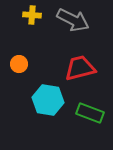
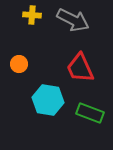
red trapezoid: rotated 100 degrees counterclockwise
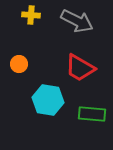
yellow cross: moved 1 px left
gray arrow: moved 4 px right, 1 px down
red trapezoid: rotated 36 degrees counterclockwise
green rectangle: moved 2 px right, 1 px down; rotated 16 degrees counterclockwise
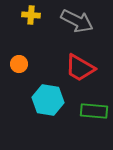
green rectangle: moved 2 px right, 3 px up
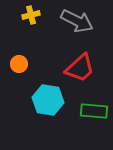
yellow cross: rotated 18 degrees counterclockwise
red trapezoid: rotated 72 degrees counterclockwise
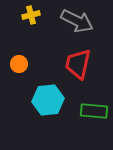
red trapezoid: moved 2 px left, 4 px up; rotated 144 degrees clockwise
cyan hexagon: rotated 16 degrees counterclockwise
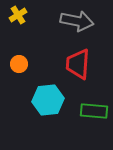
yellow cross: moved 13 px left; rotated 18 degrees counterclockwise
gray arrow: rotated 16 degrees counterclockwise
red trapezoid: rotated 8 degrees counterclockwise
